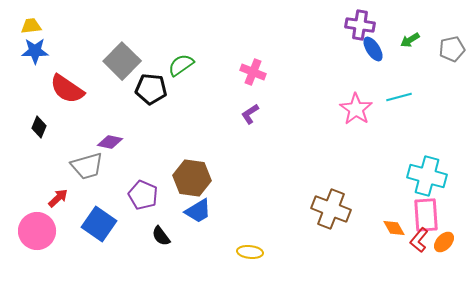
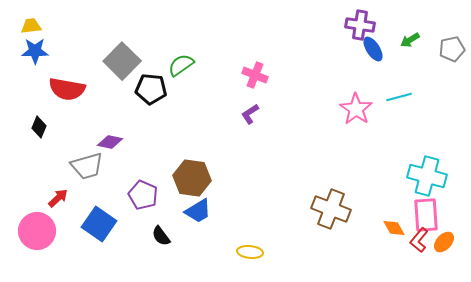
pink cross: moved 2 px right, 3 px down
red semicircle: rotated 24 degrees counterclockwise
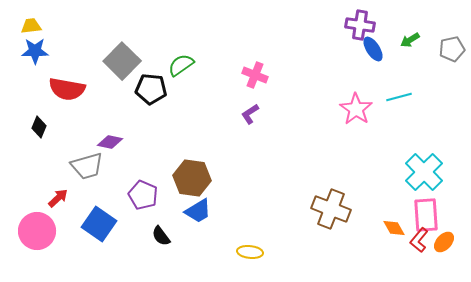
cyan cross: moved 3 px left, 4 px up; rotated 30 degrees clockwise
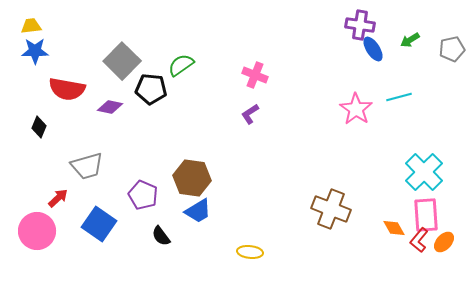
purple diamond: moved 35 px up
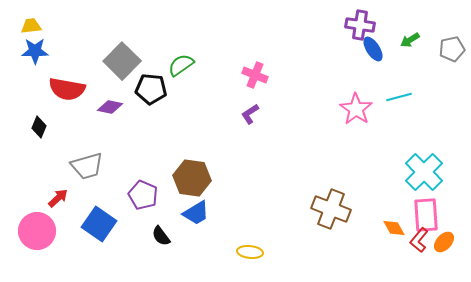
blue trapezoid: moved 2 px left, 2 px down
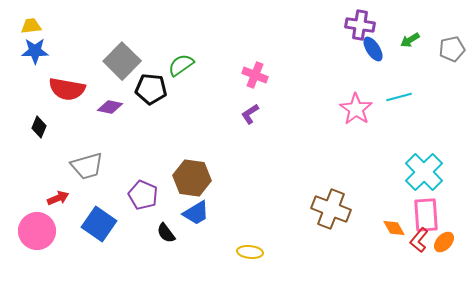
red arrow: rotated 20 degrees clockwise
black semicircle: moved 5 px right, 3 px up
